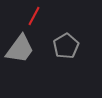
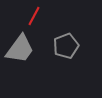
gray pentagon: rotated 10 degrees clockwise
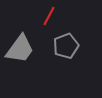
red line: moved 15 px right
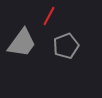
gray trapezoid: moved 2 px right, 6 px up
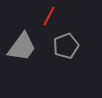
gray trapezoid: moved 4 px down
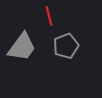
red line: rotated 42 degrees counterclockwise
